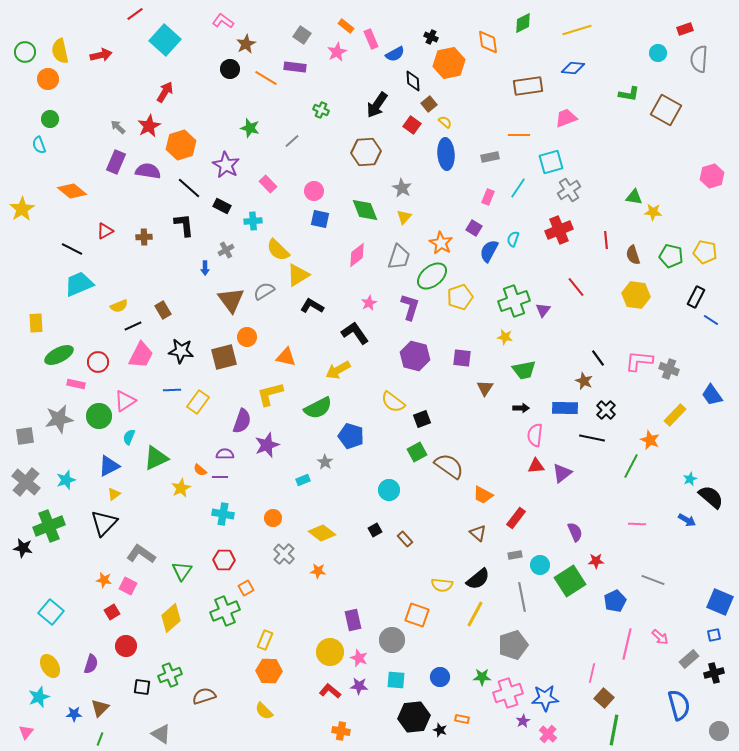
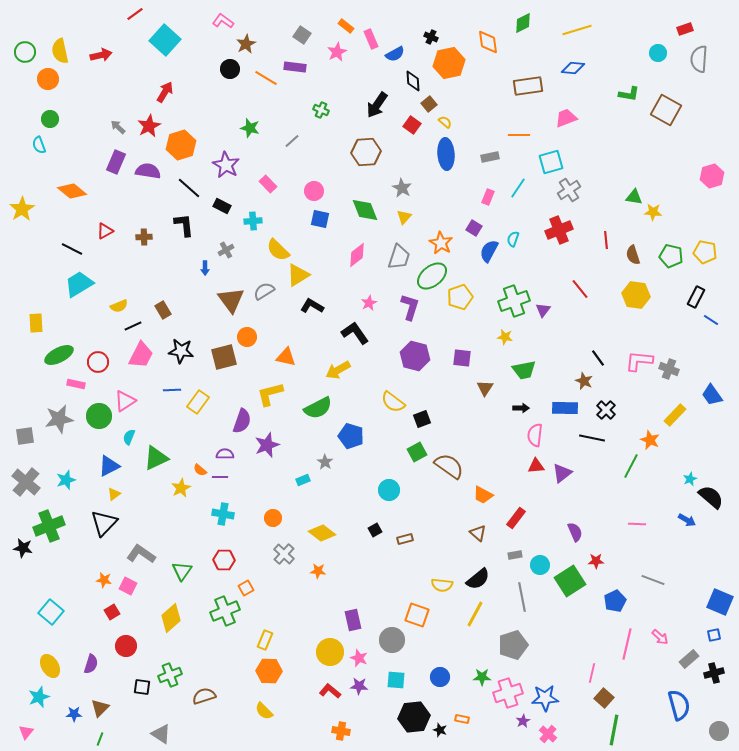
cyan trapezoid at (79, 284): rotated 8 degrees counterclockwise
red line at (576, 287): moved 4 px right, 2 px down
brown rectangle at (405, 539): rotated 63 degrees counterclockwise
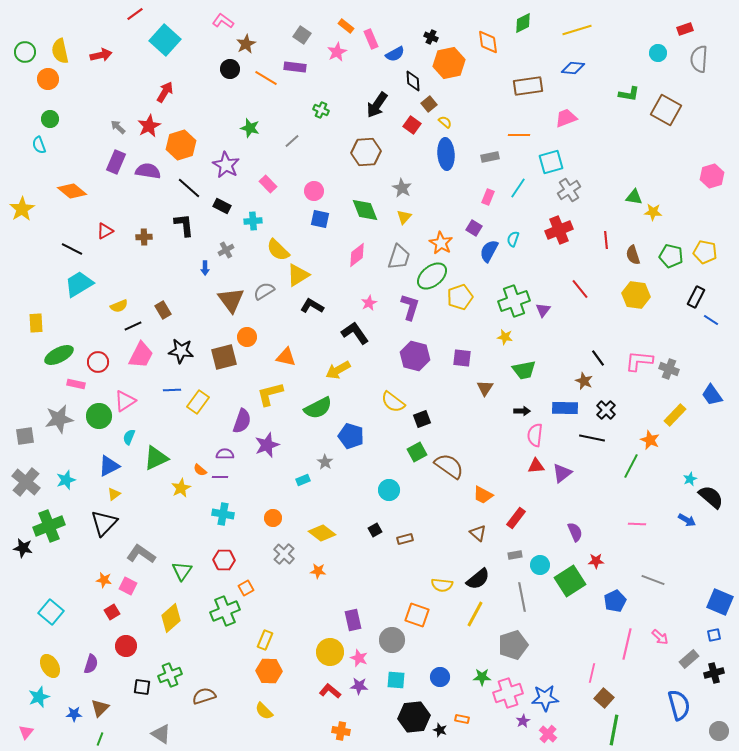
black arrow at (521, 408): moved 1 px right, 3 px down
